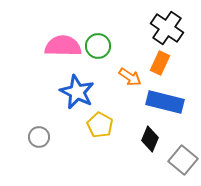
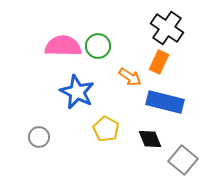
orange rectangle: moved 1 px left, 1 px up
yellow pentagon: moved 6 px right, 4 px down
black diamond: rotated 45 degrees counterclockwise
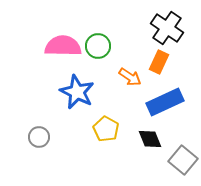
blue rectangle: rotated 39 degrees counterclockwise
